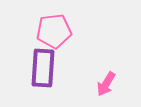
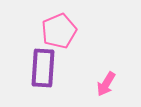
pink pentagon: moved 5 px right; rotated 16 degrees counterclockwise
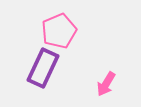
purple rectangle: rotated 21 degrees clockwise
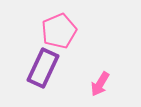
pink arrow: moved 6 px left
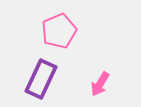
purple rectangle: moved 2 px left, 11 px down
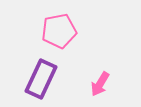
pink pentagon: rotated 12 degrees clockwise
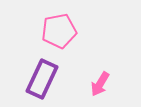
purple rectangle: moved 1 px right
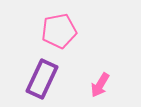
pink arrow: moved 1 px down
